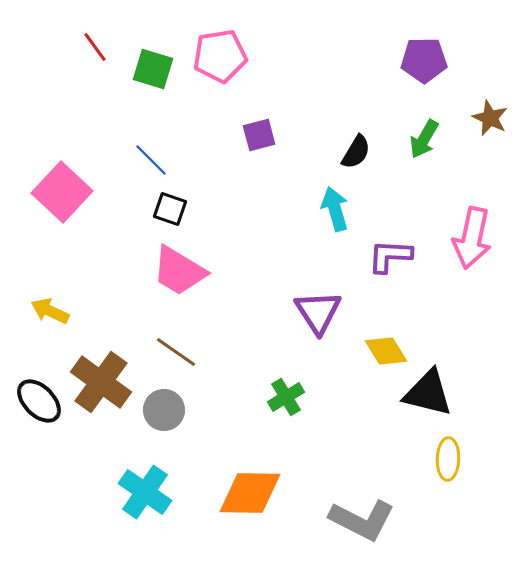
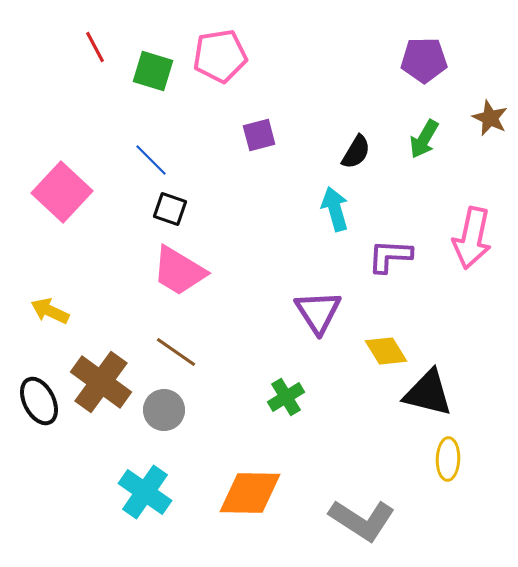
red line: rotated 8 degrees clockwise
green square: moved 2 px down
black ellipse: rotated 18 degrees clockwise
gray L-shape: rotated 6 degrees clockwise
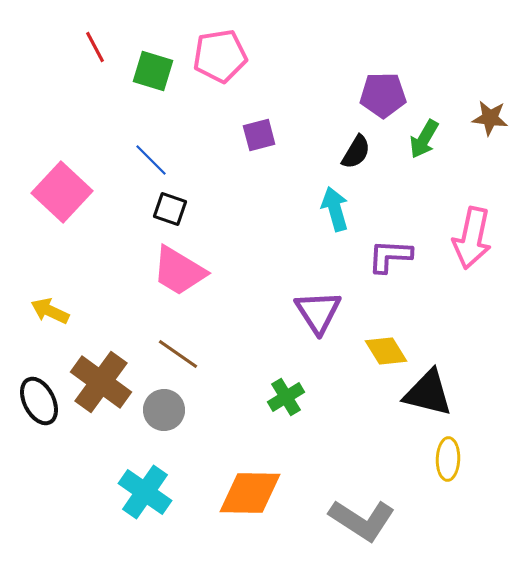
purple pentagon: moved 41 px left, 35 px down
brown star: rotated 18 degrees counterclockwise
brown line: moved 2 px right, 2 px down
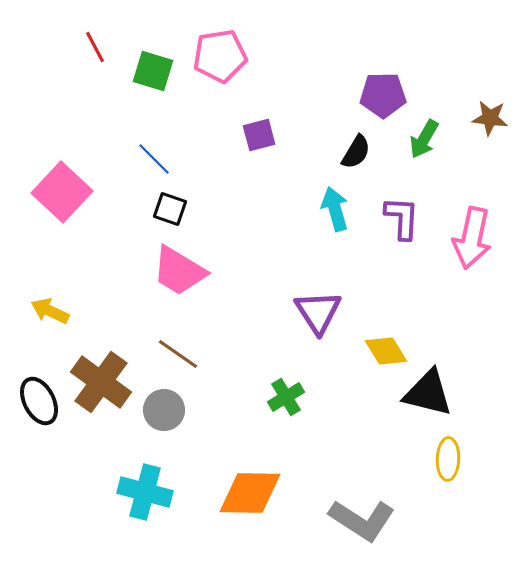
blue line: moved 3 px right, 1 px up
purple L-shape: moved 12 px right, 38 px up; rotated 90 degrees clockwise
cyan cross: rotated 20 degrees counterclockwise
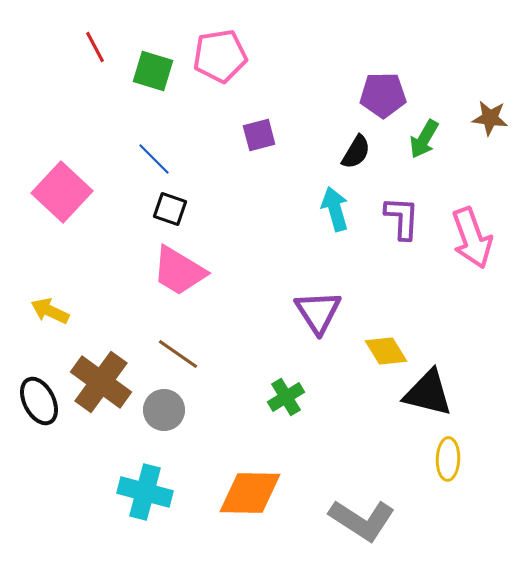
pink arrow: rotated 32 degrees counterclockwise
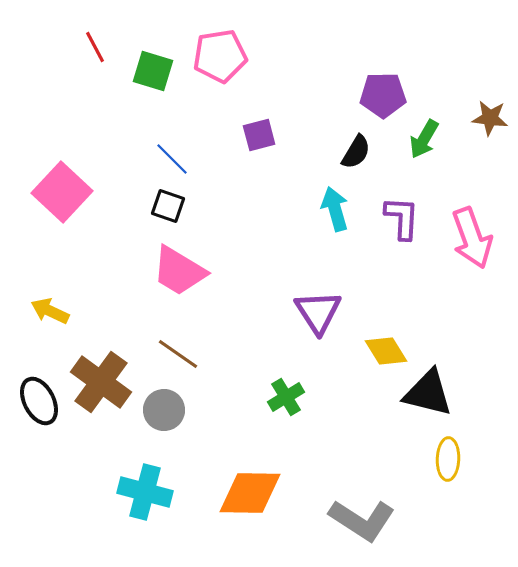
blue line: moved 18 px right
black square: moved 2 px left, 3 px up
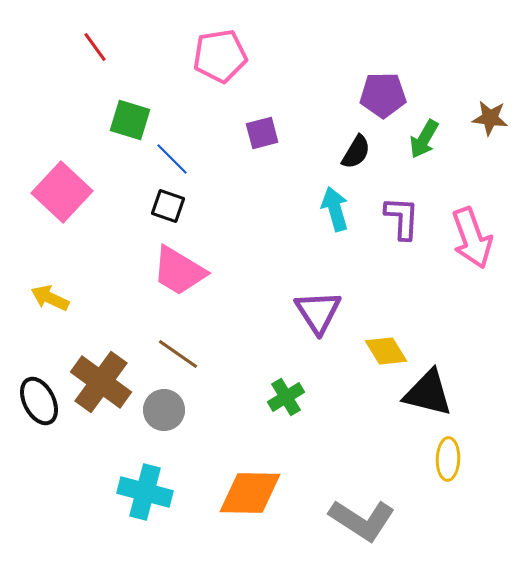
red line: rotated 8 degrees counterclockwise
green square: moved 23 px left, 49 px down
purple square: moved 3 px right, 2 px up
yellow arrow: moved 13 px up
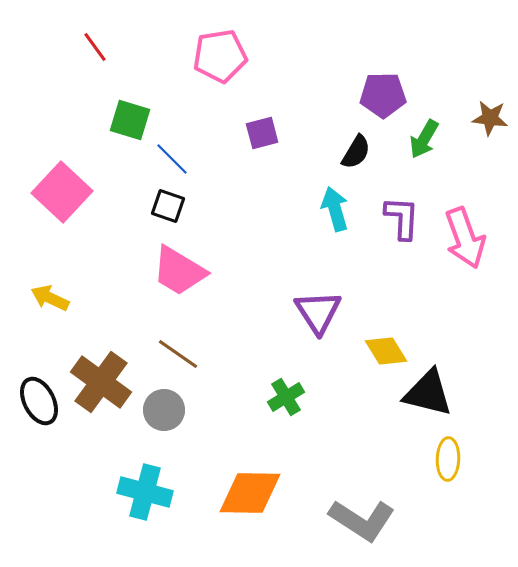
pink arrow: moved 7 px left
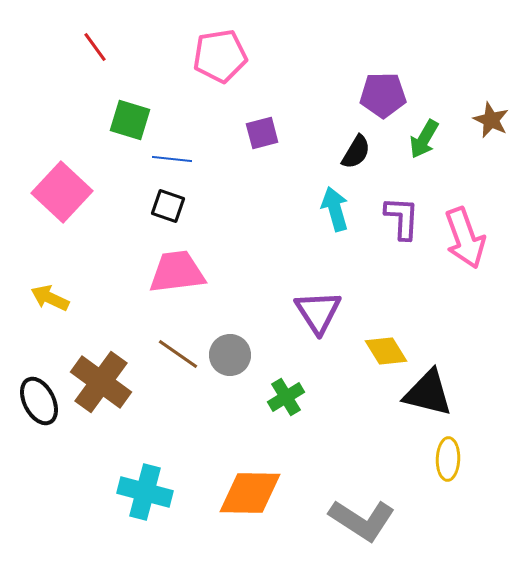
brown star: moved 1 px right, 2 px down; rotated 18 degrees clockwise
blue line: rotated 39 degrees counterclockwise
pink trapezoid: moved 2 px left, 1 px down; rotated 142 degrees clockwise
gray circle: moved 66 px right, 55 px up
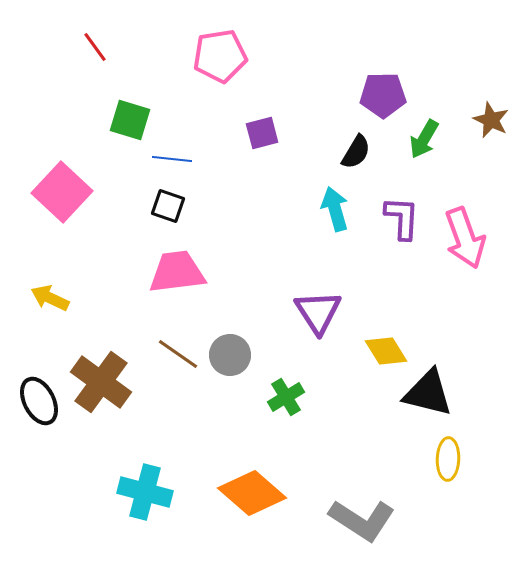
orange diamond: moved 2 px right; rotated 40 degrees clockwise
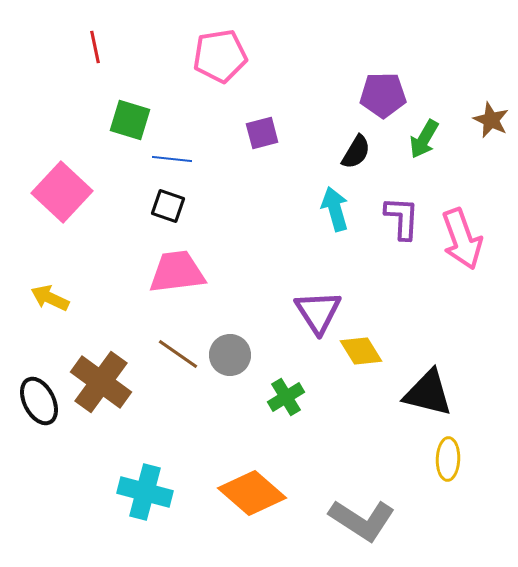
red line: rotated 24 degrees clockwise
pink arrow: moved 3 px left, 1 px down
yellow diamond: moved 25 px left
